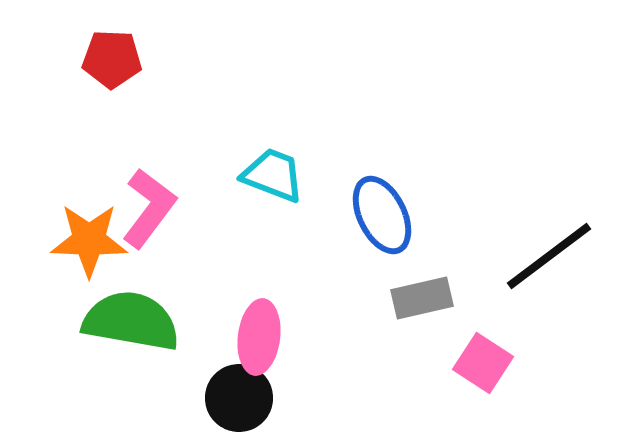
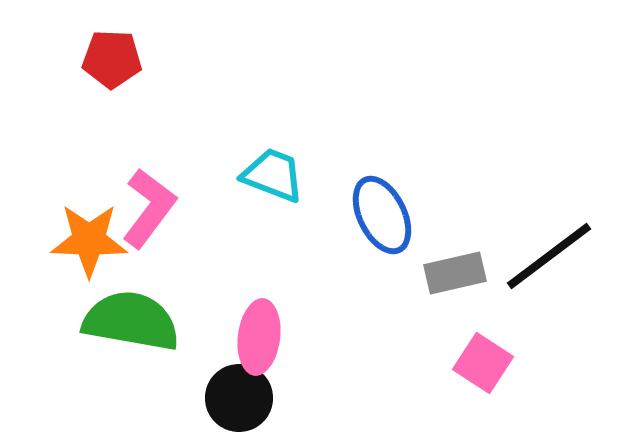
gray rectangle: moved 33 px right, 25 px up
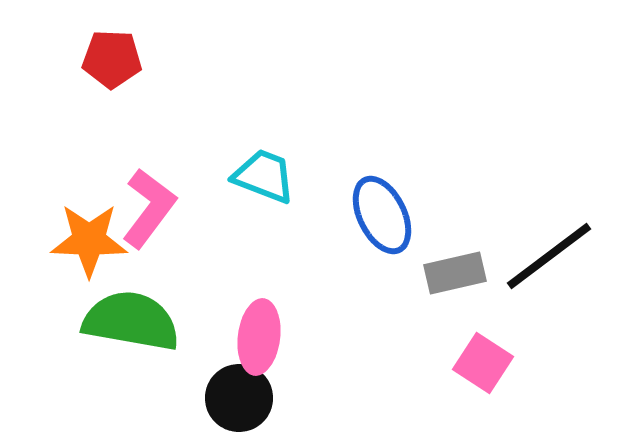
cyan trapezoid: moved 9 px left, 1 px down
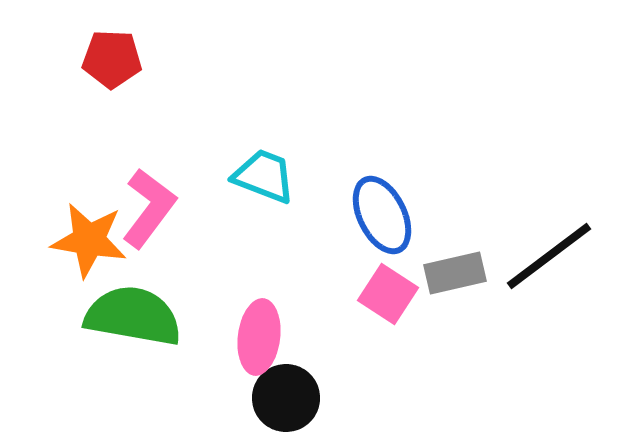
orange star: rotated 8 degrees clockwise
green semicircle: moved 2 px right, 5 px up
pink square: moved 95 px left, 69 px up
black circle: moved 47 px right
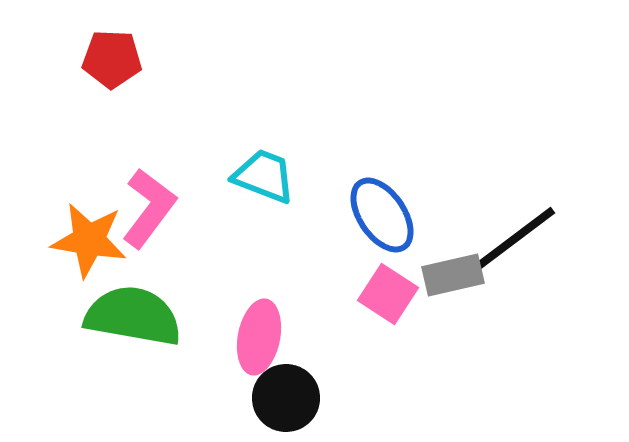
blue ellipse: rotated 8 degrees counterclockwise
black line: moved 36 px left, 16 px up
gray rectangle: moved 2 px left, 2 px down
pink ellipse: rotated 4 degrees clockwise
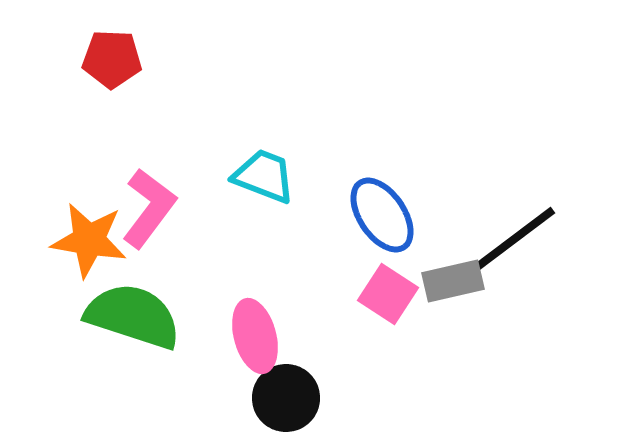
gray rectangle: moved 6 px down
green semicircle: rotated 8 degrees clockwise
pink ellipse: moved 4 px left, 1 px up; rotated 26 degrees counterclockwise
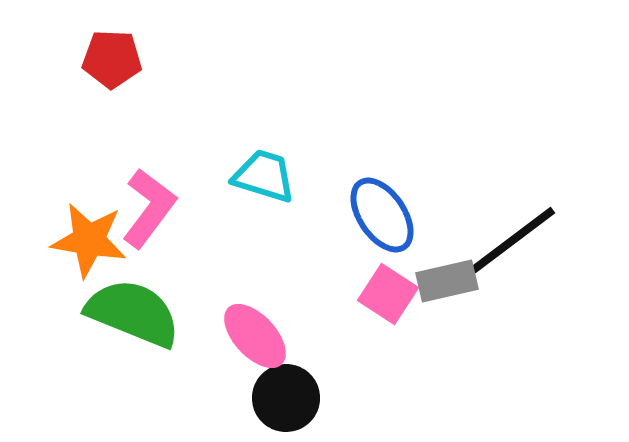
cyan trapezoid: rotated 4 degrees counterclockwise
gray rectangle: moved 6 px left
green semicircle: moved 3 px up; rotated 4 degrees clockwise
pink ellipse: rotated 28 degrees counterclockwise
